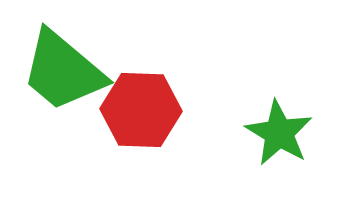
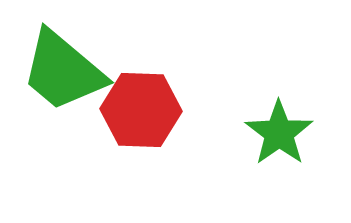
green star: rotated 6 degrees clockwise
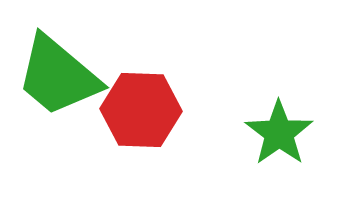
green trapezoid: moved 5 px left, 5 px down
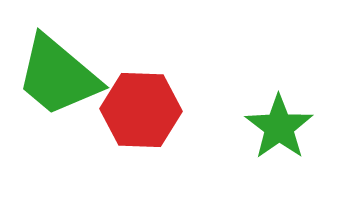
green star: moved 6 px up
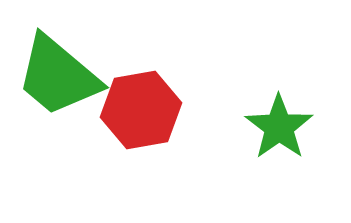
red hexagon: rotated 12 degrees counterclockwise
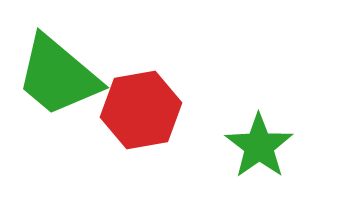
green star: moved 20 px left, 19 px down
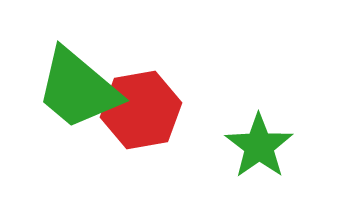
green trapezoid: moved 20 px right, 13 px down
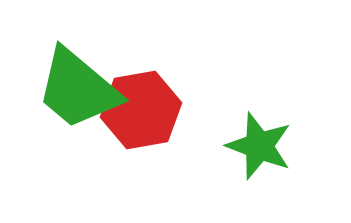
green star: rotated 16 degrees counterclockwise
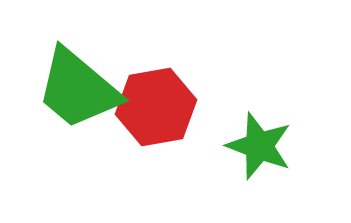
red hexagon: moved 15 px right, 3 px up
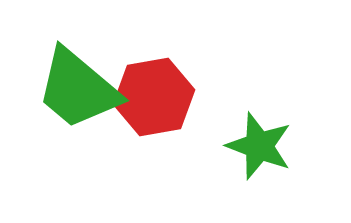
red hexagon: moved 2 px left, 10 px up
